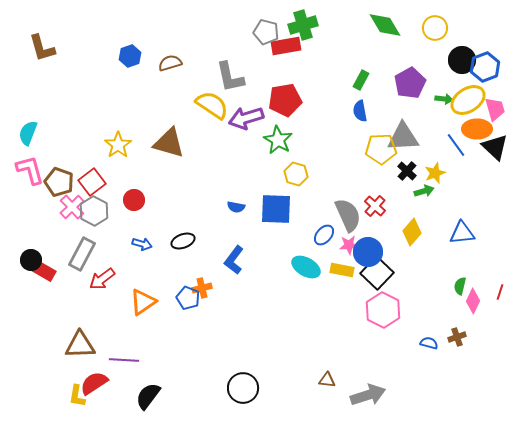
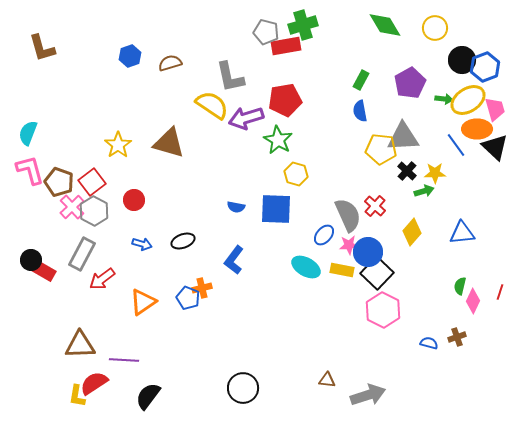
yellow pentagon at (381, 149): rotated 8 degrees clockwise
yellow star at (435, 173): rotated 20 degrees clockwise
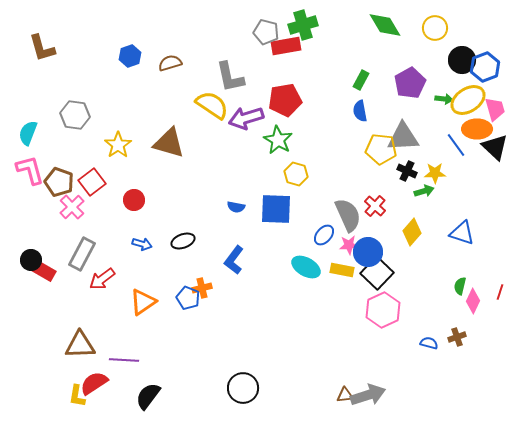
black cross at (407, 171): rotated 18 degrees counterclockwise
gray hexagon at (94, 211): moved 19 px left, 96 px up; rotated 20 degrees counterclockwise
blue triangle at (462, 233): rotated 24 degrees clockwise
pink hexagon at (383, 310): rotated 8 degrees clockwise
brown triangle at (327, 380): moved 18 px right, 15 px down; rotated 12 degrees counterclockwise
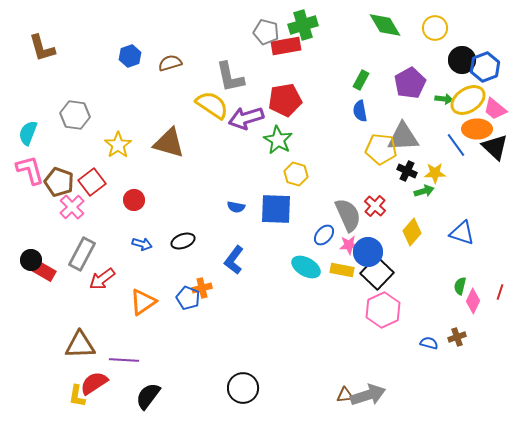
pink trapezoid at (495, 109): rotated 145 degrees clockwise
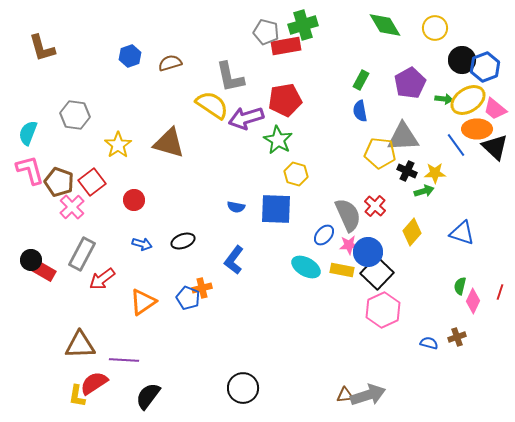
yellow pentagon at (381, 149): moved 1 px left, 4 px down
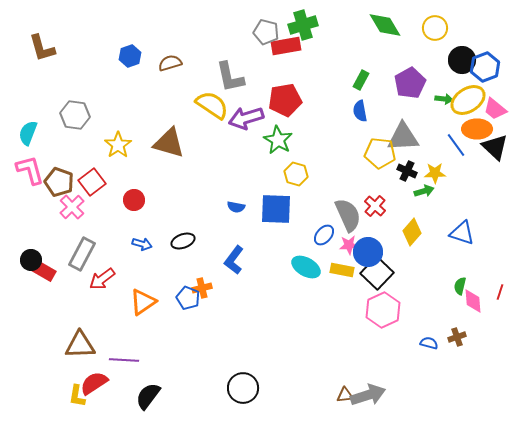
pink diamond at (473, 301): rotated 30 degrees counterclockwise
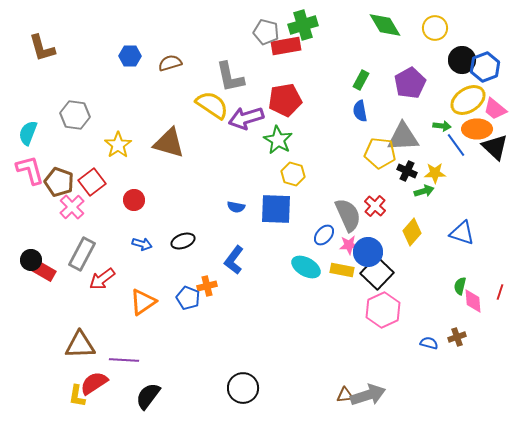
blue hexagon at (130, 56): rotated 20 degrees clockwise
green arrow at (444, 99): moved 2 px left, 27 px down
yellow hexagon at (296, 174): moved 3 px left
orange cross at (202, 288): moved 5 px right, 2 px up
